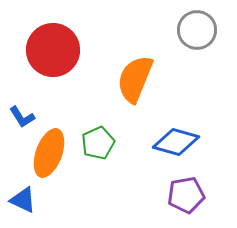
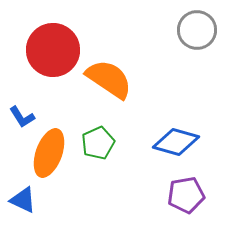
orange semicircle: moved 26 px left; rotated 102 degrees clockwise
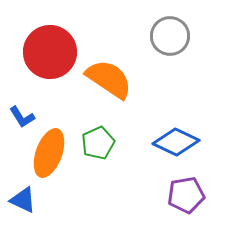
gray circle: moved 27 px left, 6 px down
red circle: moved 3 px left, 2 px down
blue diamond: rotated 9 degrees clockwise
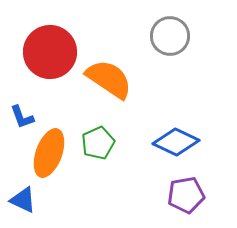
blue L-shape: rotated 12 degrees clockwise
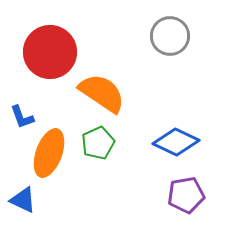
orange semicircle: moved 7 px left, 14 px down
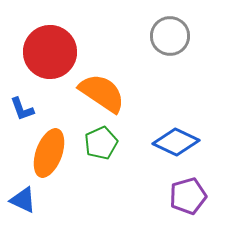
blue L-shape: moved 8 px up
green pentagon: moved 3 px right
purple pentagon: moved 2 px right, 1 px down; rotated 6 degrees counterclockwise
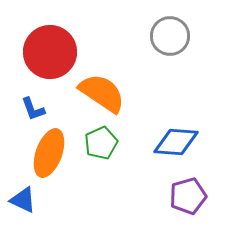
blue L-shape: moved 11 px right
blue diamond: rotated 21 degrees counterclockwise
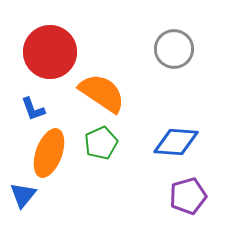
gray circle: moved 4 px right, 13 px down
blue triangle: moved 5 px up; rotated 44 degrees clockwise
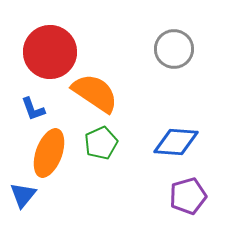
orange semicircle: moved 7 px left
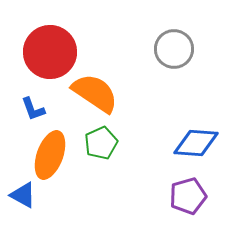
blue diamond: moved 20 px right, 1 px down
orange ellipse: moved 1 px right, 2 px down
blue triangle: rotated 40 degrees counterclockwise
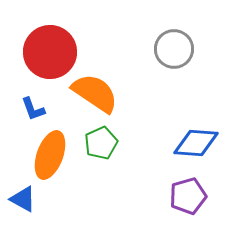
blue triangle: moved 4 px down
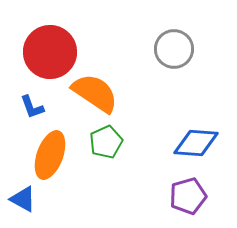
blue L-shape: moved 1 px left, 2 px up
green pentagon: moved 5 px right, 1 px up
